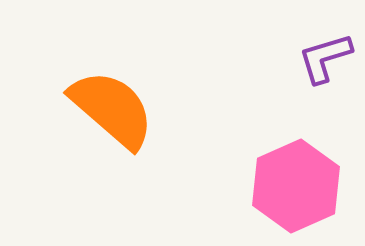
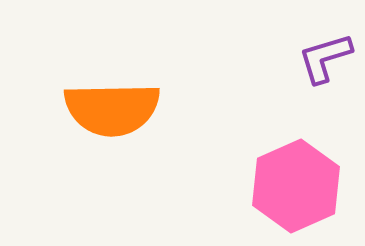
orange semicircle: rotated 138 degrees clockwise
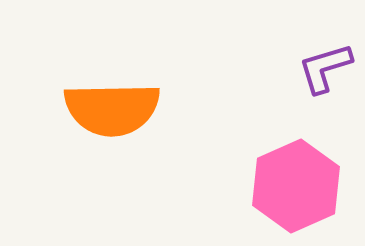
purple L-shape: moved 10 px down
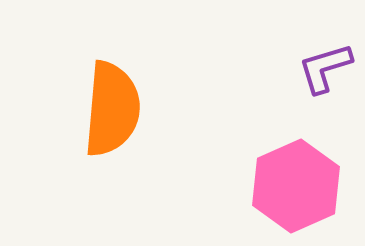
orange semicircle: rotated 84 degrees counterclockwise
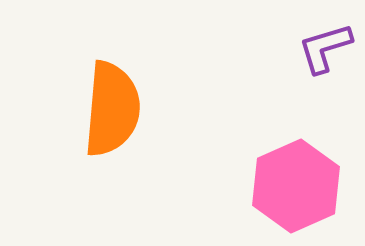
purple L-shape: moved 20 px up
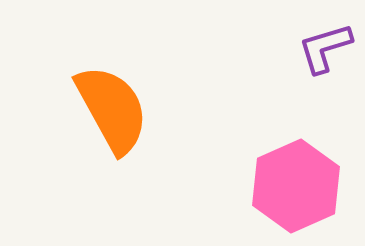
orange semicircle: rotated 34 degrees counterclockwise
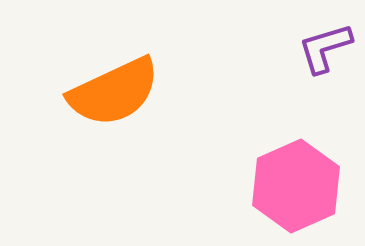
orange semicircle: moved 2 px right, 17 px up; rotated 94 degrees clockwise
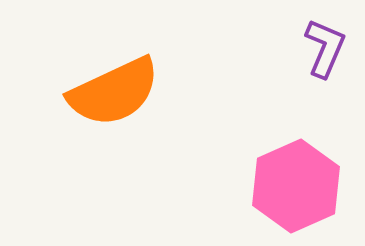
purple L-shape: rotated 130 degrees clockwise
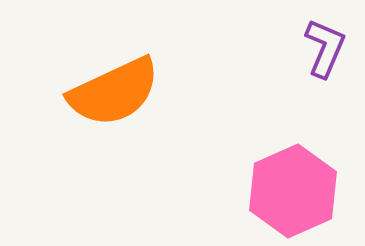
pink hexagon: moved 3 px left, 5 px down
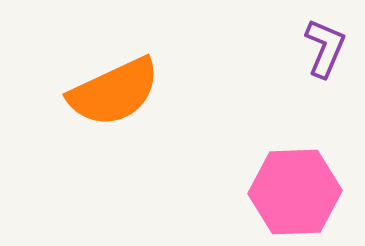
pink hexagon: moved 2 px right, 1 px down; rotated 22 degrees clockwise
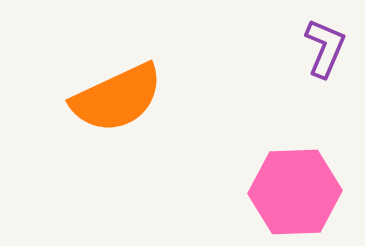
orange semicircle: moved 3 px right, 6 px down
